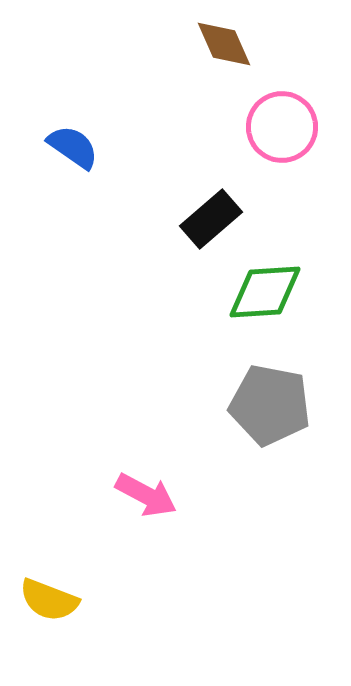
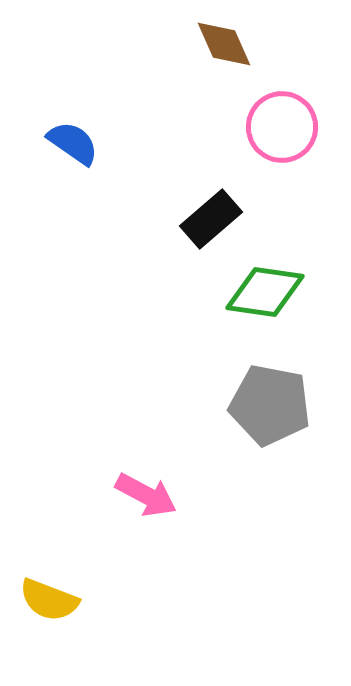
blue semicircle: moved 4 px up
green diamond: rotated 12 degrees clockwise
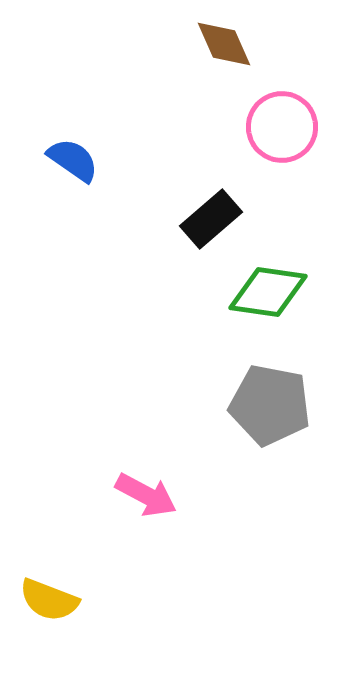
blue semicircle: moved 17 px down
green diamond: moved 3 px right
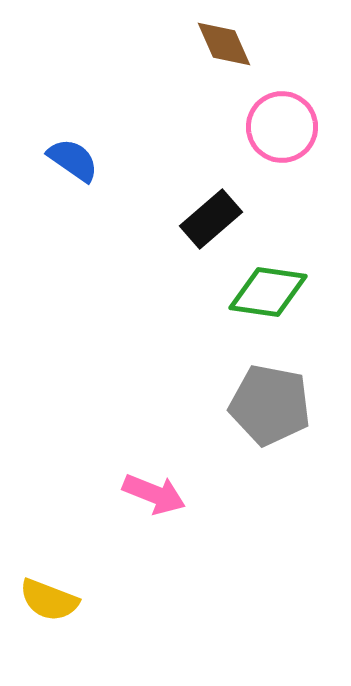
pink arrow: moved 8 px right, 1 px up; rotated 6 degrees counterclockwise
